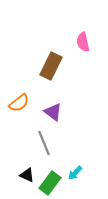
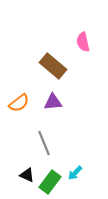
brown rectangle: moved 2 px right; rotated 76 degrees counterclockwise
purple triangle: moved 10 px up; rotated 42 degrees counterclockwise
green rectangle: moved 1 px up
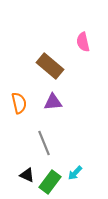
brown rectangle: moved 3 px left
orange semicircle: rotated 65 degrees counterclockwise
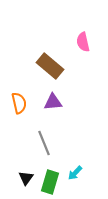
black triangle: moved 1 px left, 3 px down; rotated 42 degrees clockwise
green rectangle: rotated 20 degrees counterclockwise
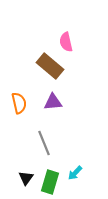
pink semicircle: moved 17 px left
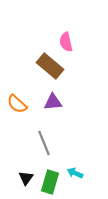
orange semicircle: moved 2 px left, 1 px down; rotated 145 degrees clockwise
cyan arrow: rotated 70 degrees clockwise
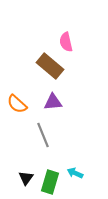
gray line: moved 1 px left, 8 px up
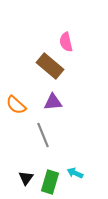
orange semicircle: moved 1 px left, 1 px down
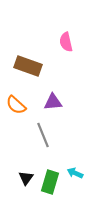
brown rectangle: moved 22 px left; rotated 20 degrees counterclockwise
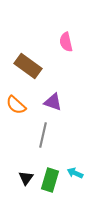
brown rectangle: rotated 16 degrees clockwise
purple triangle: rotated 24 degrees clockwise
gray line: rotated 35 degrees clockwise
green rectangle: moved 2 px up
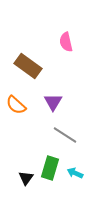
purple triangle: rotated 42 degrees clockwise
gray line: moved 22 px right; rotated 70 degrees counterclockwise
green rectangle: moved 12 px up
